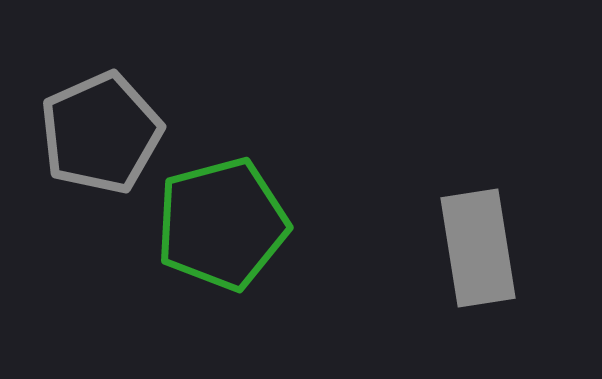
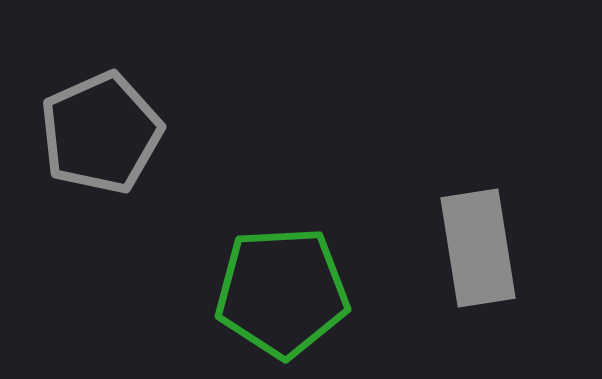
green pentagon: moved 60 px right, 68 px down; rotated 12 degrees clockwise
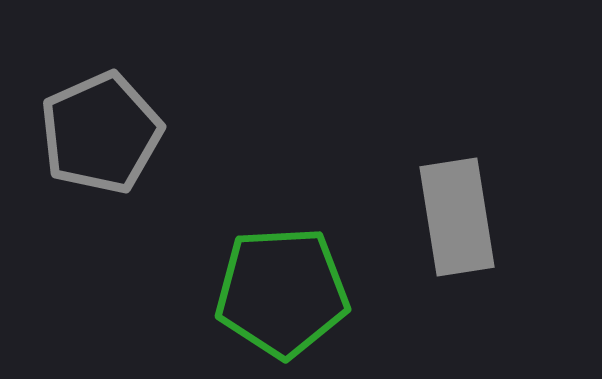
gray rectangle: moved 21 px left, 31 px up
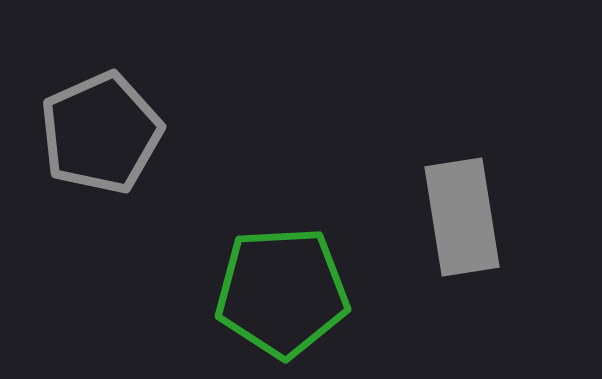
gray rectangle: moved 5 px right
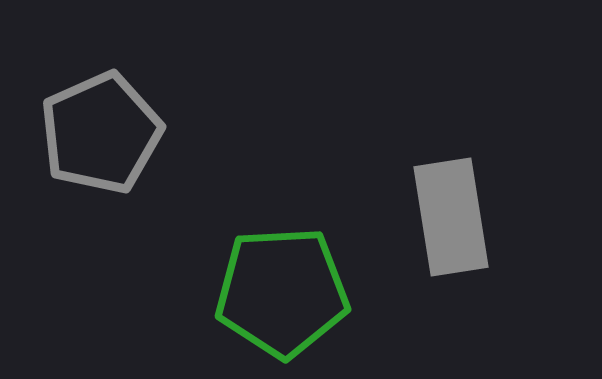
gray rectangle: moved 11 px left
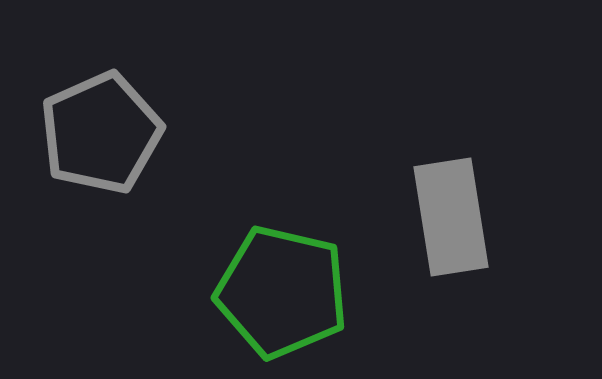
green pentagon: rotated 16 degrees clockwise
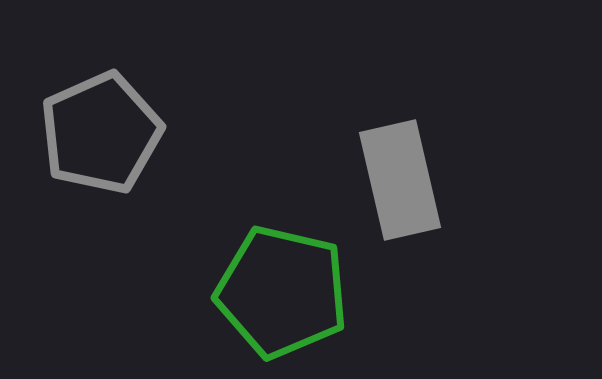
gray rectangle: moved 51 px left, 37 px up; rotated 4 degrees counterclockwise
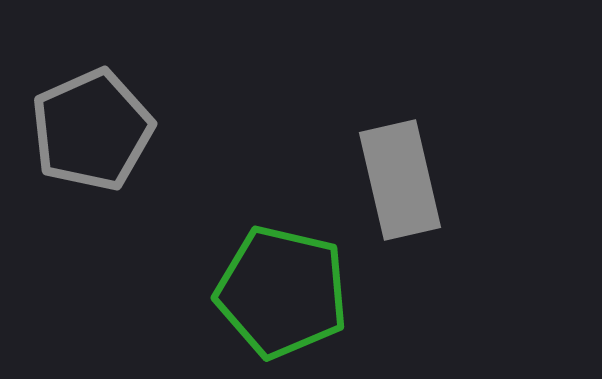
gray pentagon: moved 9 px left, 3 px up
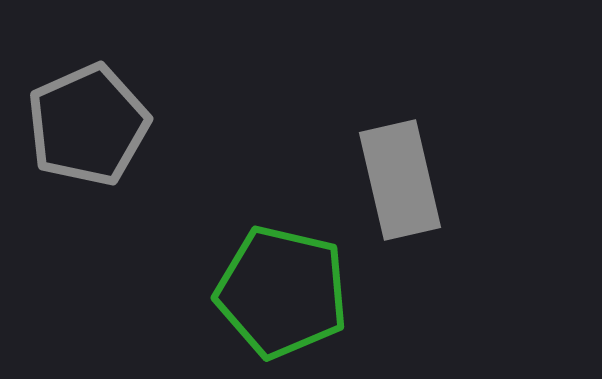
gray pentagon: moved 4 px left, 5 px up
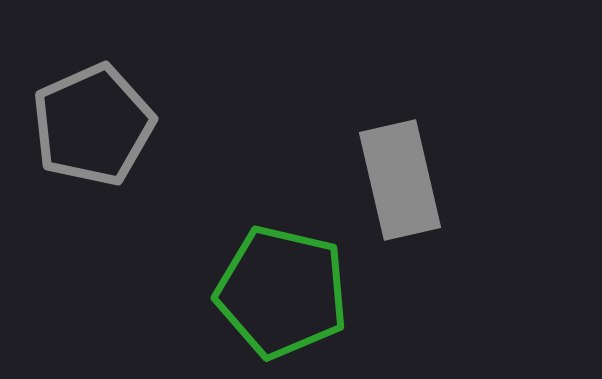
gray pentagon: moved 5 px right
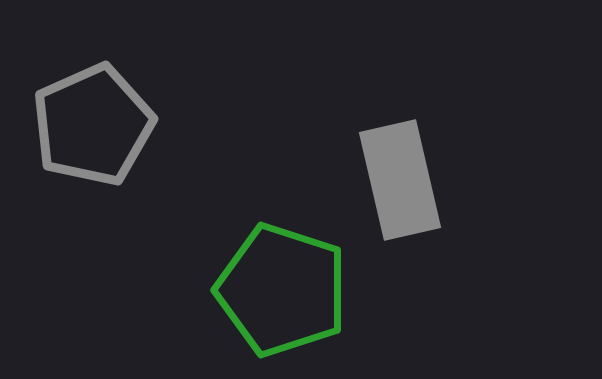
green pentagon: moved 2 px up; rotated 5 degrees clockwise
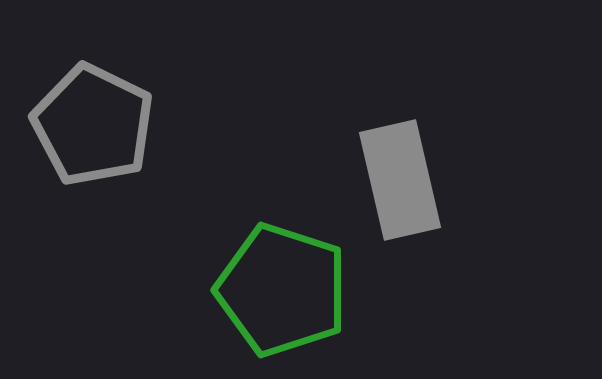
gray pentagon: rotated 22 degrees counterclockwise
